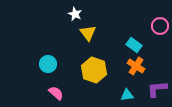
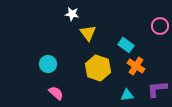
white star: moved 3 px left; rotated 16 degrees counterclockwise
cyan rectangle: moved 8 px left
yellow hexagon: moved 4 px right, 2 px up
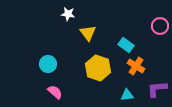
white star: moved 4 px left
pink semicircle: moved 1 px left, 1 px up
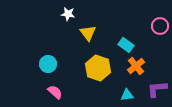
orange cross: rotated 18 degrees clockwise
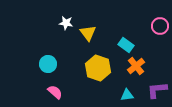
white star: moved 2 px left, 9 px down
purple L-shape: moved 1 px down
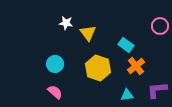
cyan circle: moved 7 px right
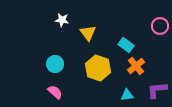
white star: moved 4 px left, 3 px up
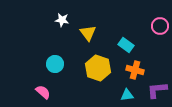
orange cross: moved 1 px left, 4 px down; rotated 36 degrees counterclockwise
pink semicircle: moved 12 px left
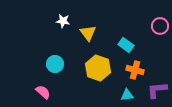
white star: moved 1 px right, 1 px down
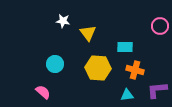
cyan rectangle: moved 1 px left, 2 px down; rotated 35 degrees counterclockwise
yellow hexagon: rotated 15 degrees counterclockwise
